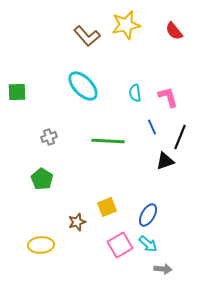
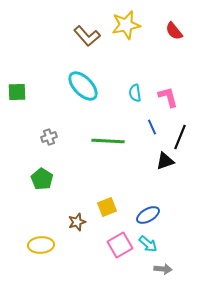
blue ellipse: rotated 30 degrees clockwise
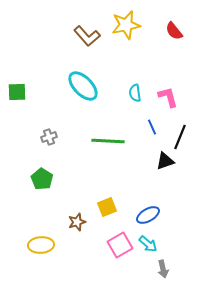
gray arrow: rotated 72 degrees clockwise
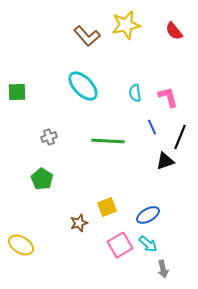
brown star: moved 2 px right, 1 px down
yellow ellipse: moved 20 px left; rotated 35 degrees clockwise
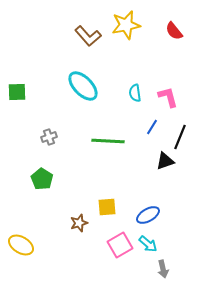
brown L-shape: moved 1 px right
blue line: rotated 56 degrees clockwise
yellow square: rotated 18 degrees clockwise
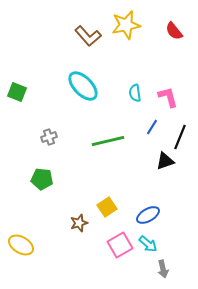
green square: rotated 24 degrees clockwise
green line: rotated 16 degrees counterclockwise
green pentagon: rotated 25 degrees counterclockwise
yellow square: rotated 30 degrees counterclockwise
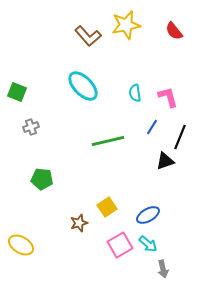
gray cross: moved 18 px left, 10 px up
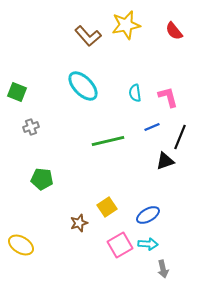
blue line: rotated 35 degrees clockwise
cyan arrow: rotated 36 degrees counterclockwise
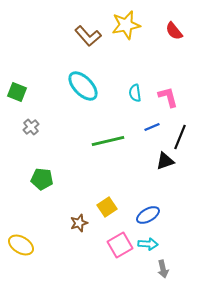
gray cross: rotated 21 degrees counterclockwise
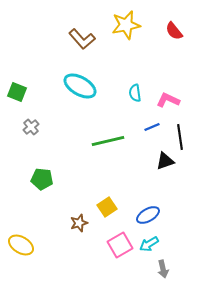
brown L-shape: moved 6 px left, 3 px down
cyan ellipse: moved 3 px left; rotated 16 degrees counterclockwise
pink L-shape: moved 3 px down; rotated 50 degrees counterclockwise
black line: rotated 30 degrees counterclockwise
cyan arrow: moved 1 px right; rotated 144 degrees clockwise
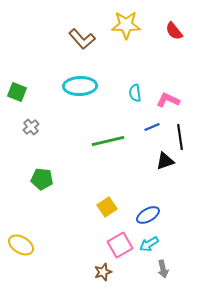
yellow star: rotated 12 degrees clockwise
cyan ellipse: rotated 32 degrees counterclockwise
brown star: moved 24 px right, 49 px down
